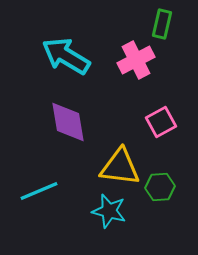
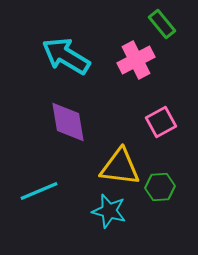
green rectangle: rotated 52 degrees counterclockwise
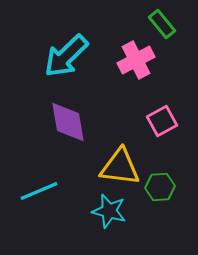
cyan arrow: rotated 75 degrees counterclockwise
pink square: moved 1 px right, 1 px up
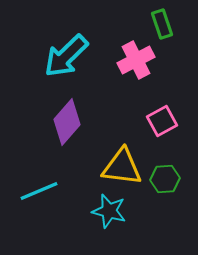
green rectangle: rotated 20 degrees clockwise
purple diamond: moved 1 px left; rotated 51 degrees clockwise
yellow triangle: moved 2 px right
green hexagon: moved 5 px right, 8 px up
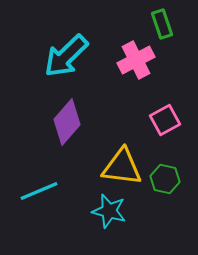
pink square: moved 3 px right, 1 px up
green hexagon: rotated 16 degrees clockwise
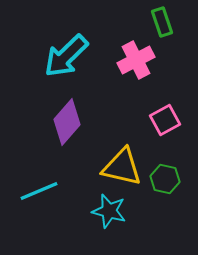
green rectangle: moved 2 px up
yellow triangle: rotated 6 degrees clockwise
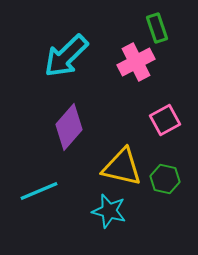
green rectangle: moved 5 px left, 6 px down
pink cross: moved 2 px down
purple diamond: moved 2 px right, 5 px down
